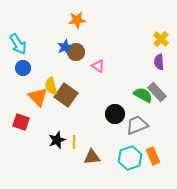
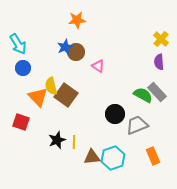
cyan hexagon: moved 17 px left
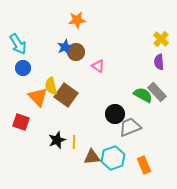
gray trapezoid: moved 7 px left, 2 px down
orange rectangle: moved 9 px left, 9 px down
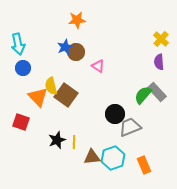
cyan arrow: rotated 20 degrees clockwise
green semicircle: rotated 78 degrees counterclockwise
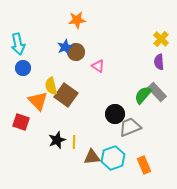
orange triangle: moved 4 px down
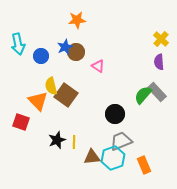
blue circle: moved 18 px right, 12 px up
gray trapezoid: moved 9 px left, 14 px down
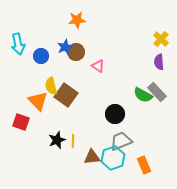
green semicircle: rotated 102 degrees counterclockwise
yellow line: moved 1 px left, 1 px up
